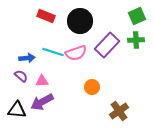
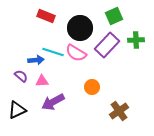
green square: moved 23 px left
black circle: moved 7 px down
pink semicircle: rotated 50 degrees clockwise
blue arrow: moved 9 px right, 2 px down
purple arrow: moved 11 px right
black triangle: rotated 30 degrees counterclockwise
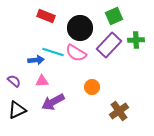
purple rectangle: moved 2 px right
purple semicircle: moved 7 px left, 5 px down
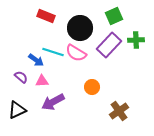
blue arrow: rotated 42 degrees clockwise
purple semicircle: moved 7 px right, 4 px up
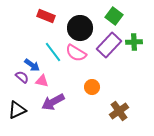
green square: rotated 30 degrees counterclockwise
green cross: moved 2 px left, 2 px down
cyan line: rotated 35 degrees clockwise
blue arrow: moved 4 px left, 5 px down
purple semicircle: moved 1 px right
pink triangle: rotated 16 degrees clockwise
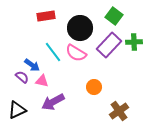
red rectangle: rotated 30 degrees counterclockwise
orange circle: moved 2 px right
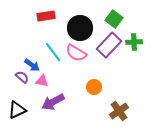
green square: moved 3 px down
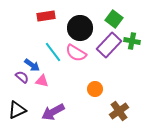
green cross: moved 2 px left, 1 px up; rotated 14 degrees clockwise
orange circle: moved 1 px right, 2 px down
purple arrow: moved 10 px down
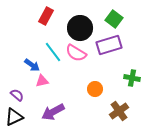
red rectangle: rotated 54 degrees counterclockwise
green cross: moved 37 px down
purple rectangle: rotated 30 degrees clockwise
purple semicircle: moved 5 px left, 18 px down
pink triangle: rotated 24 degrees counterclockwise
black triangle: moved 3 px left, 7 px down
